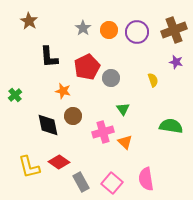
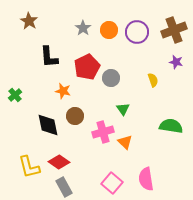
brown circle: moved 2 px right
gray rectangle: moved 17 px left, 5 px down
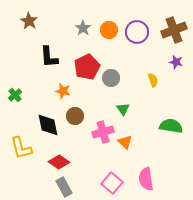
yellow L-shape: moved 8 px left, 19 px up
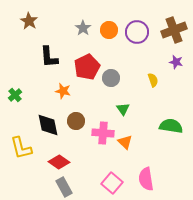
brown circle: moved 1 px right, 5 px down
pink cross: moved 1 px down; rotated 20 degrees clockwise
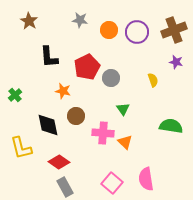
gray star: moved 3 px left, 8 px up; rotated 28 degrees counterclockwise
brown circle: moved 5 px up
gray rectangle: moved 1 px right
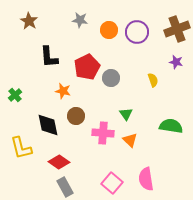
brown cross: moved 3 px right, 1 px up
green triangle: moved 3 px right, 5 px down
orange triangle: moved 5 px right, 2 px up
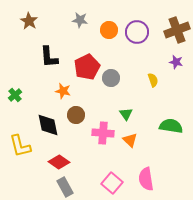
brown cross: moved 1 px down
brown circle: moved 1 px up
yellow L-shape: moved 1 px left, 2 px up
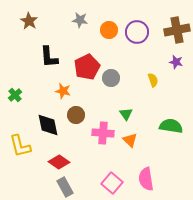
brown cross: rotated 10 degrees clockwise
